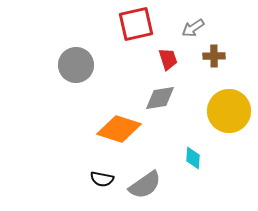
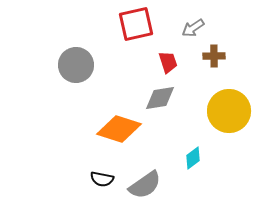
red trapezoid: moved 3 px down
cyan diamond: rotated 50 degrees clockwise
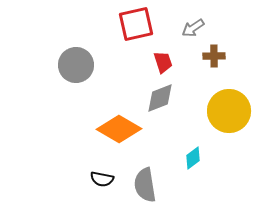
red trapezoid: moved 5 px left
gray diamond: rotated 12 degrees counterclockwise
orange diamond: rotated 12 degrees clockwise
gray semicircle: rotated 116 degrees clockwise
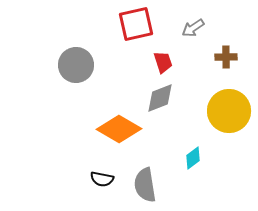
brown cross: moved 12 px right, 1 px down
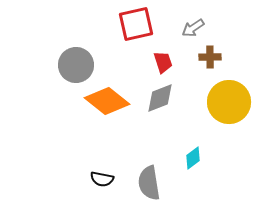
brown cross: moved 16 px left
yellow circle: moved 9 px up
orange diamond: moved 12 px left, 28 px up; rotated 9 degrees clockwise
gray semicircle: moved 4 px right, 2 px up
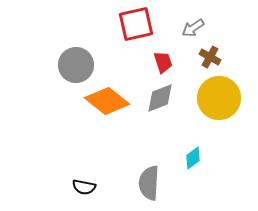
brown cross: rotated 30 degrees clockwise
yellow circle: moved 10 px left, 4 px up
black semicircle: moved 18 px left, 8 px down
gray semicircle: rotated 12 degrees clockwise
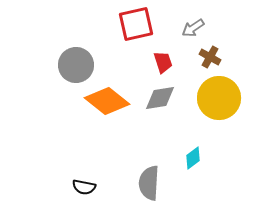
gray diamond: rotated 12 degrees clockwise
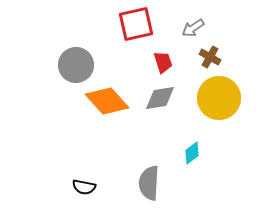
orange diamond: rotated 9 degrees clockwise
cyan diamond: moved 1 px left, 5 px up
